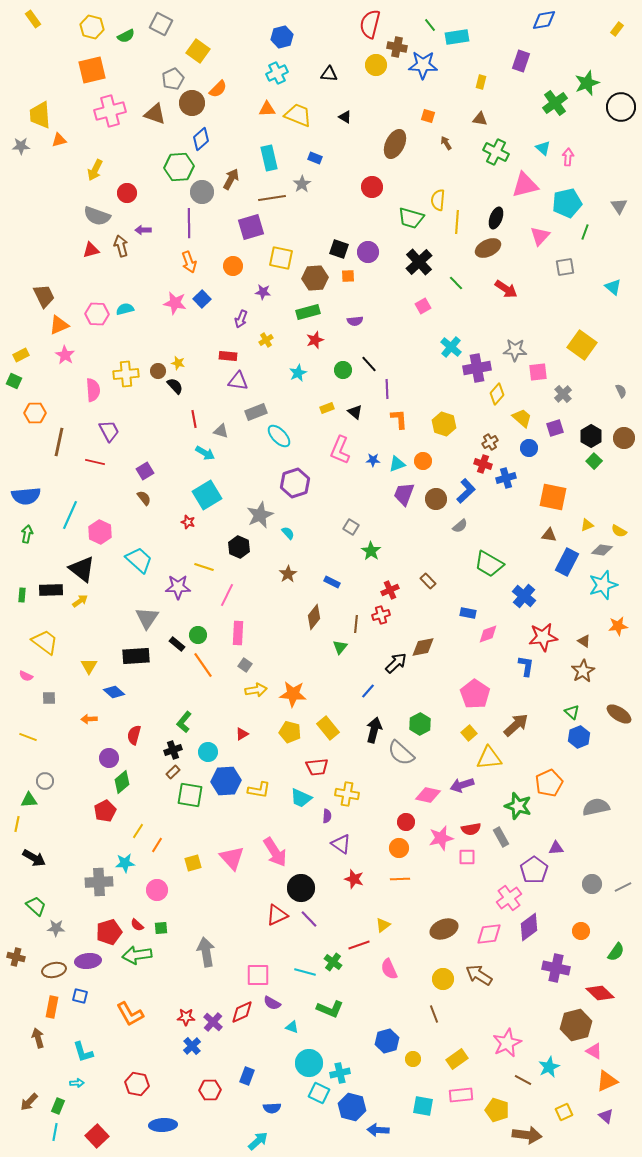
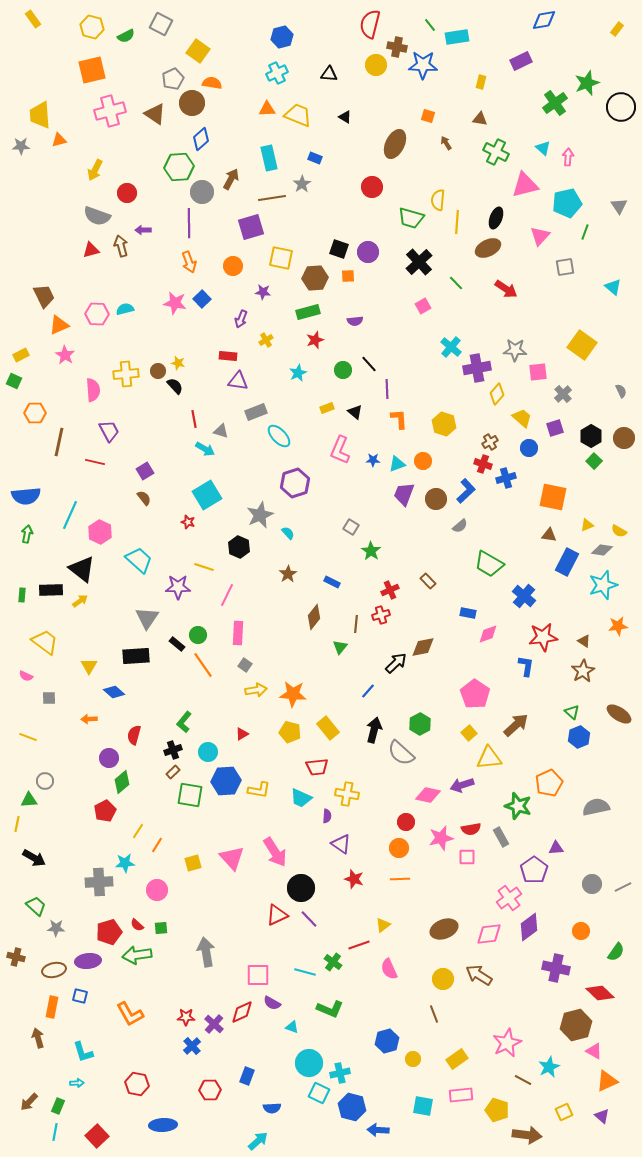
purple rectangle at (521, 61): rotated 45 degrees clockwise
orange semicircle at (218, 89): moved 6 px left, 6 px up; rotated 126 degrees counterclockwise
brown triangle at (155, 114): rotated 15 degrees clockwise
cyan arrow at (205, 453): moved 4 px up
purple cross at (213, 1022): moved 1 px right, 2 px down
purple triangle at (606, 1116): moved 4 px left
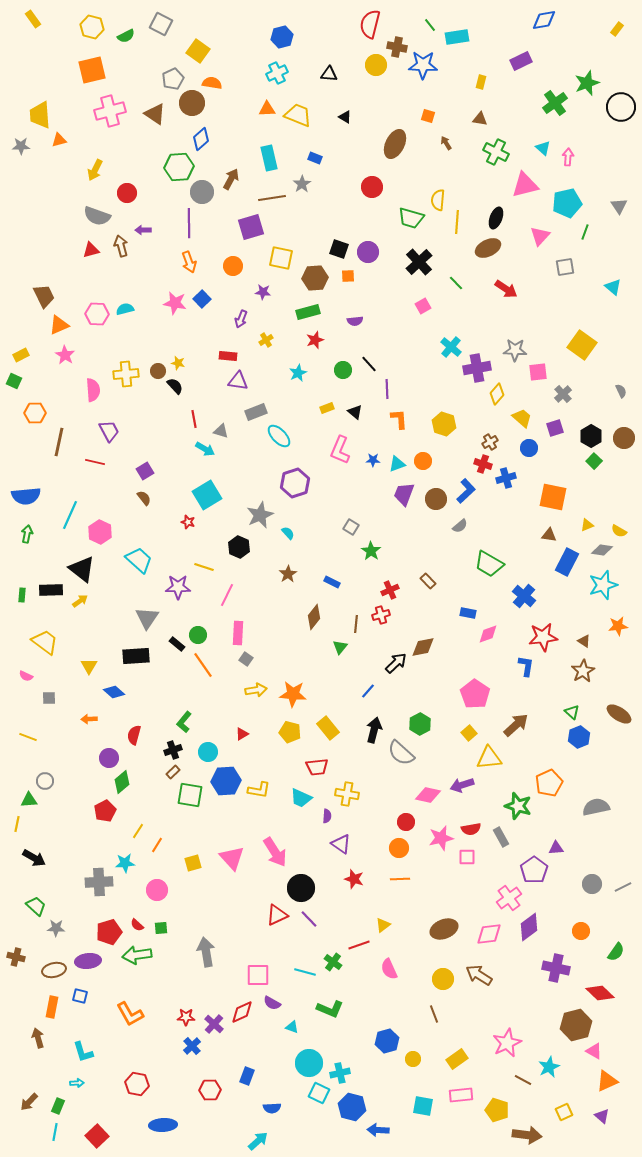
gray square at (245, 665): moved 1 px right, 6 px up
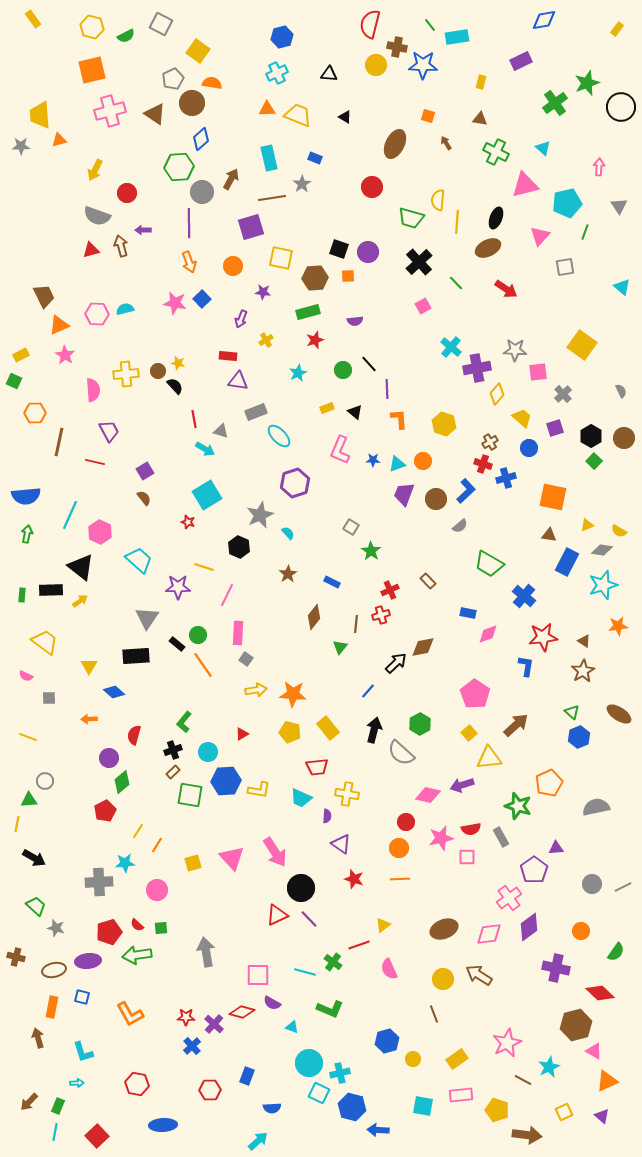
pink arrow at (568, 157): moved 31 px right, 10 px down
cyan triangle at (613, 287): moved 9 px right
black triangle at (82, 569): moved 1 px left, 2 px up
gray star at (56, 928): rotated 12 degrees clockwise
blue square at (80, 996): moved 2 px right, 1 px down
red diamond at (242, 1012): rotated 40 degrees clockwise
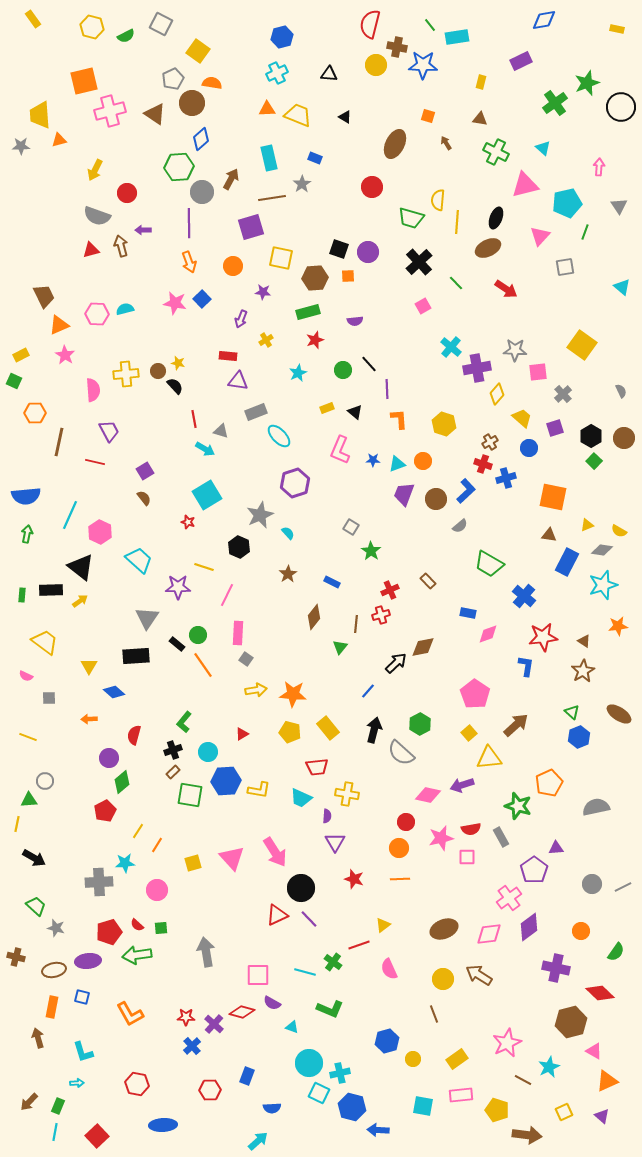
yellow rectangle at (617, 29): rotated 64 degrees clockwise
orange square at (92, 70): moved 8 px left, 11 px down
purple triangle at (341, 844): moved 6 px left, 2 px up; rotated 25 degrees clockwise
brown hexagon at (576, 1025): moved 5 px left, 3 px up
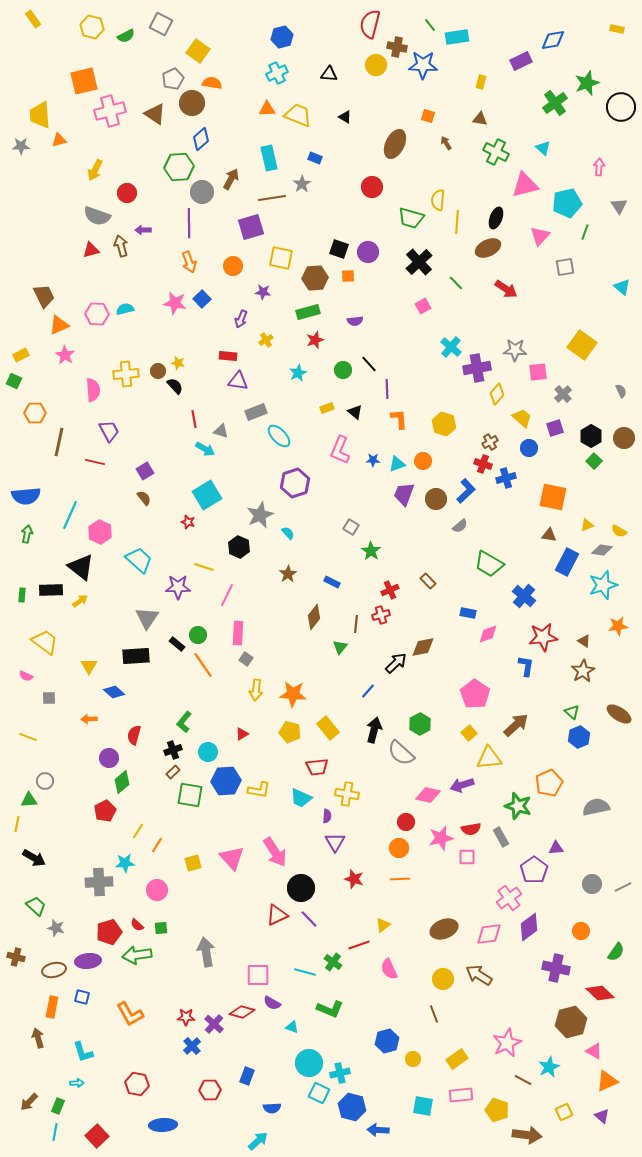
blue diamond at (544, 20): moved 9 px right, 20 px down
yellow arrow at (256, 690): rotated 105 degrees clockwise
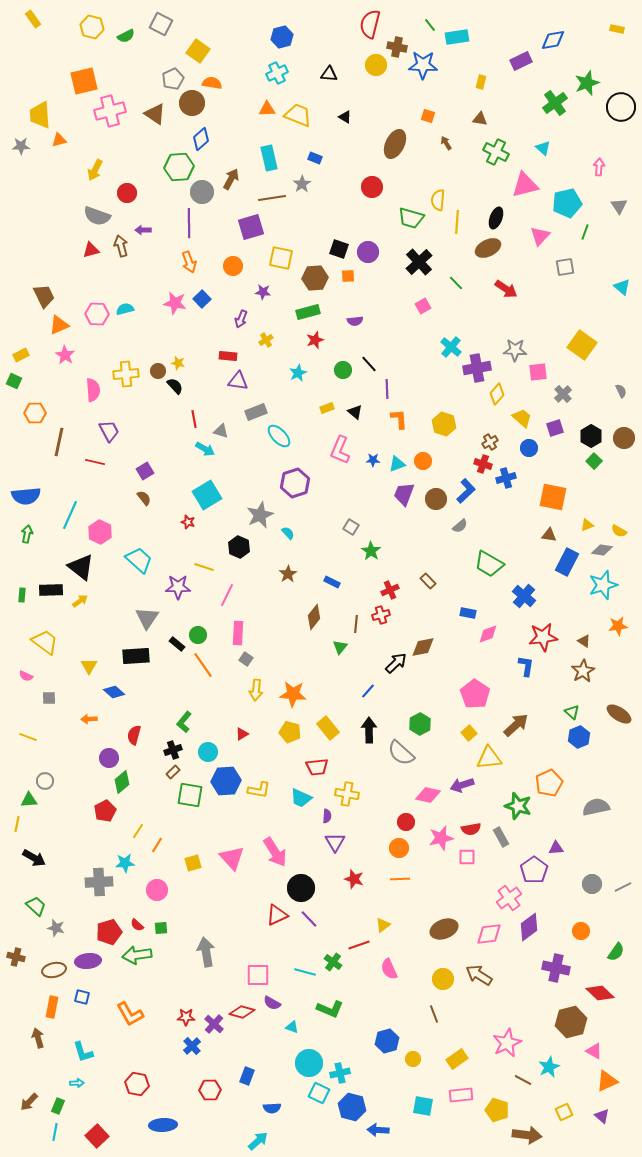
black arrow at (374, 730): moved 5 px left; rotated 15 degrees counterclockwise
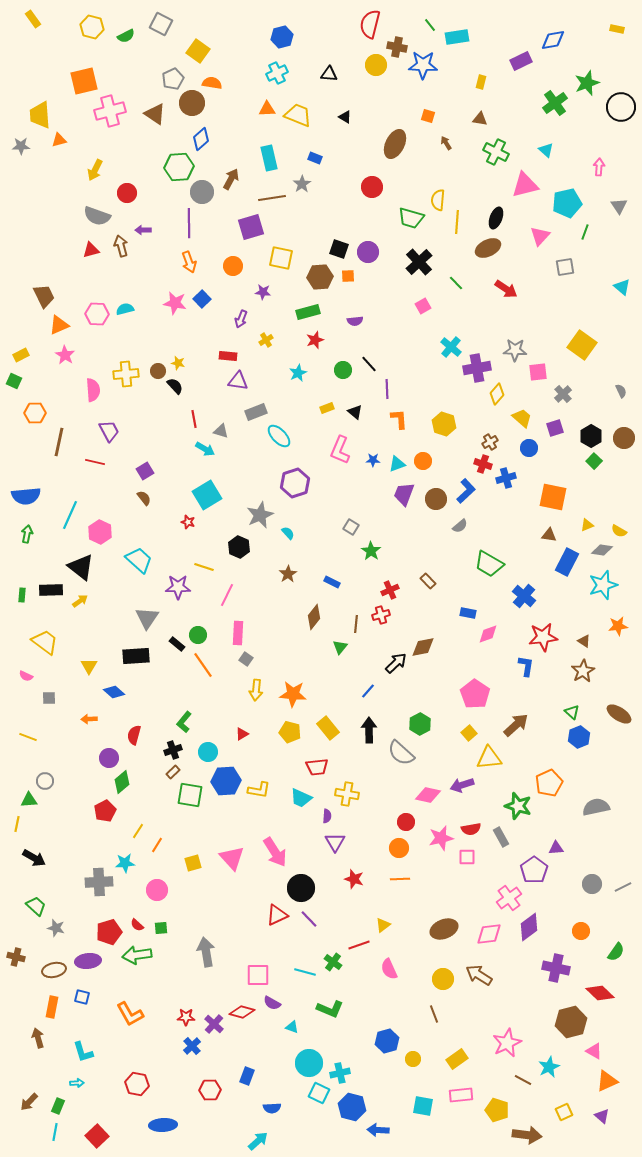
cyan triangle at (543, 148): moved 3 px right, 2 px down
brown hexagon at (315, 278): moved 5 px right, 1 px up
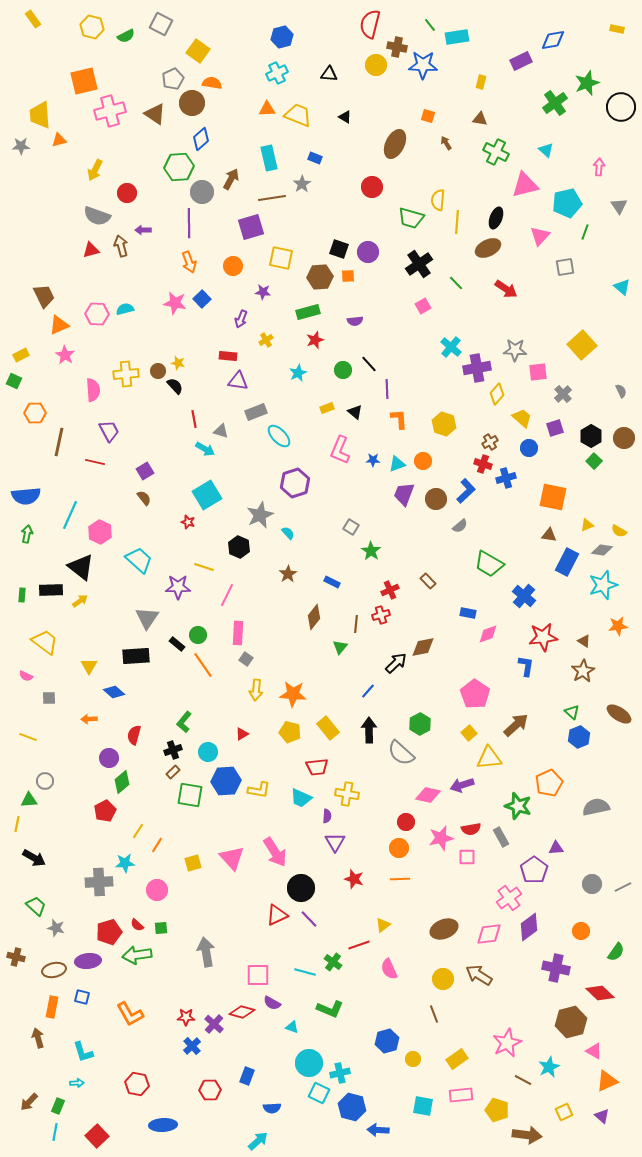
black cross at (419, 262): moved 2 px down; rotated 8 degrees clockwise
yellow square at (582, 345): rotated 12 degrees clockwise
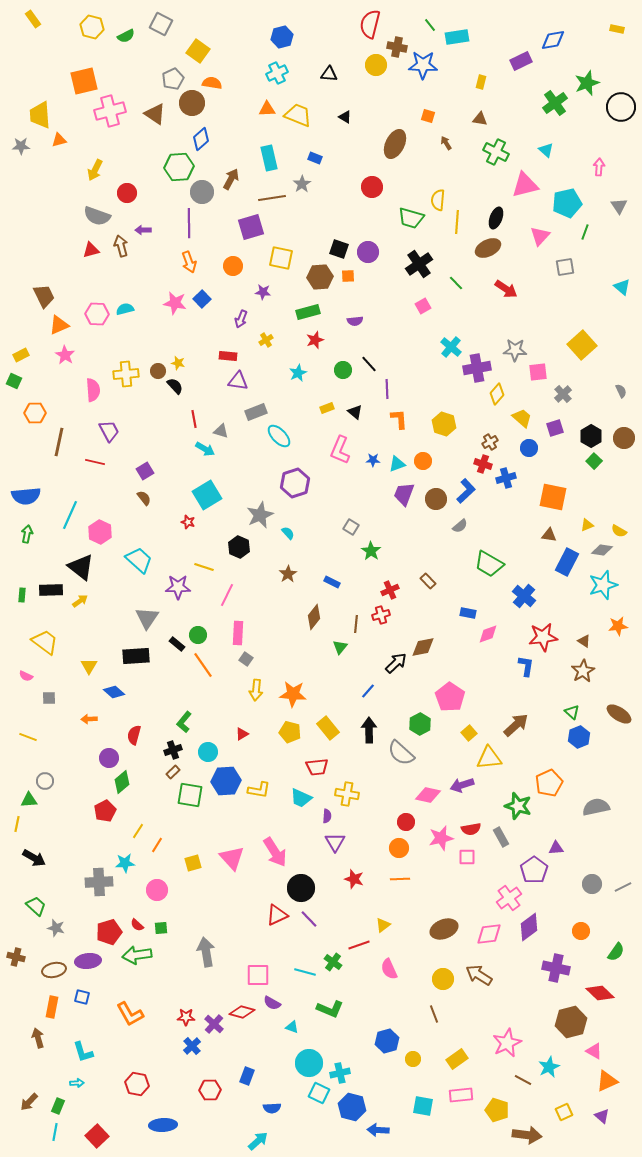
pink pentagon at (475, 694): moved 25 px left, 3 px down
